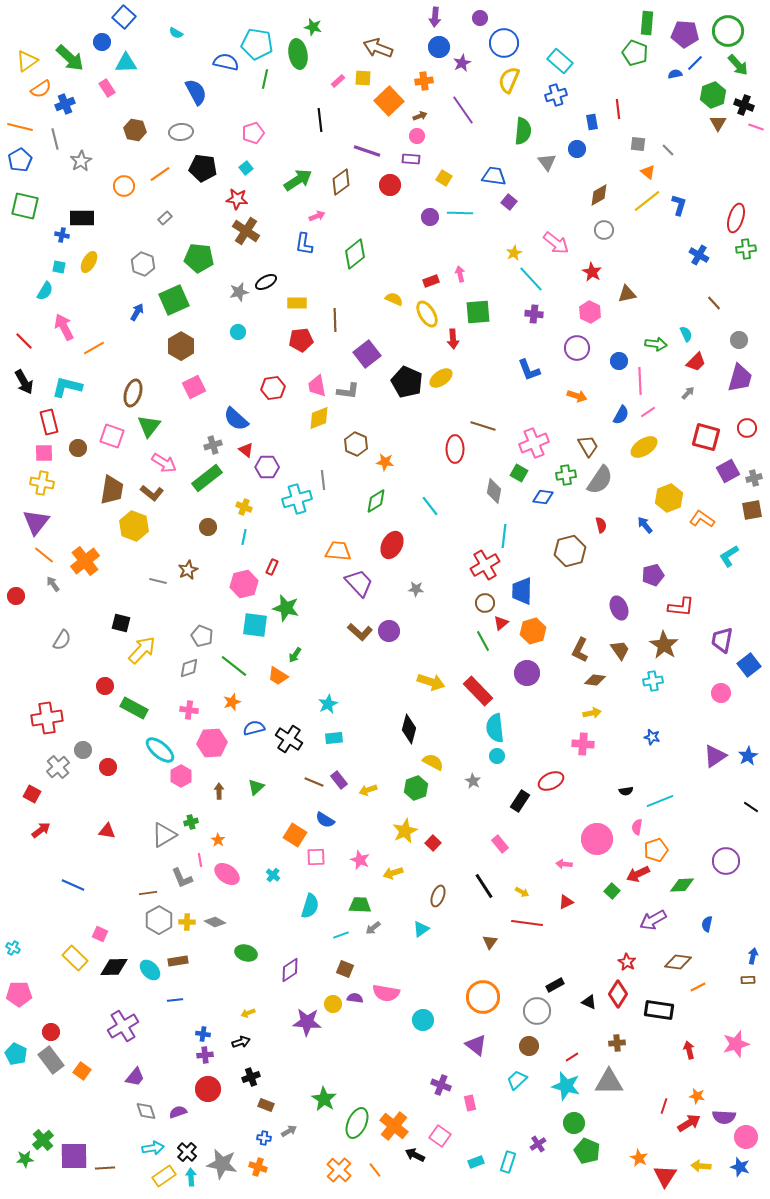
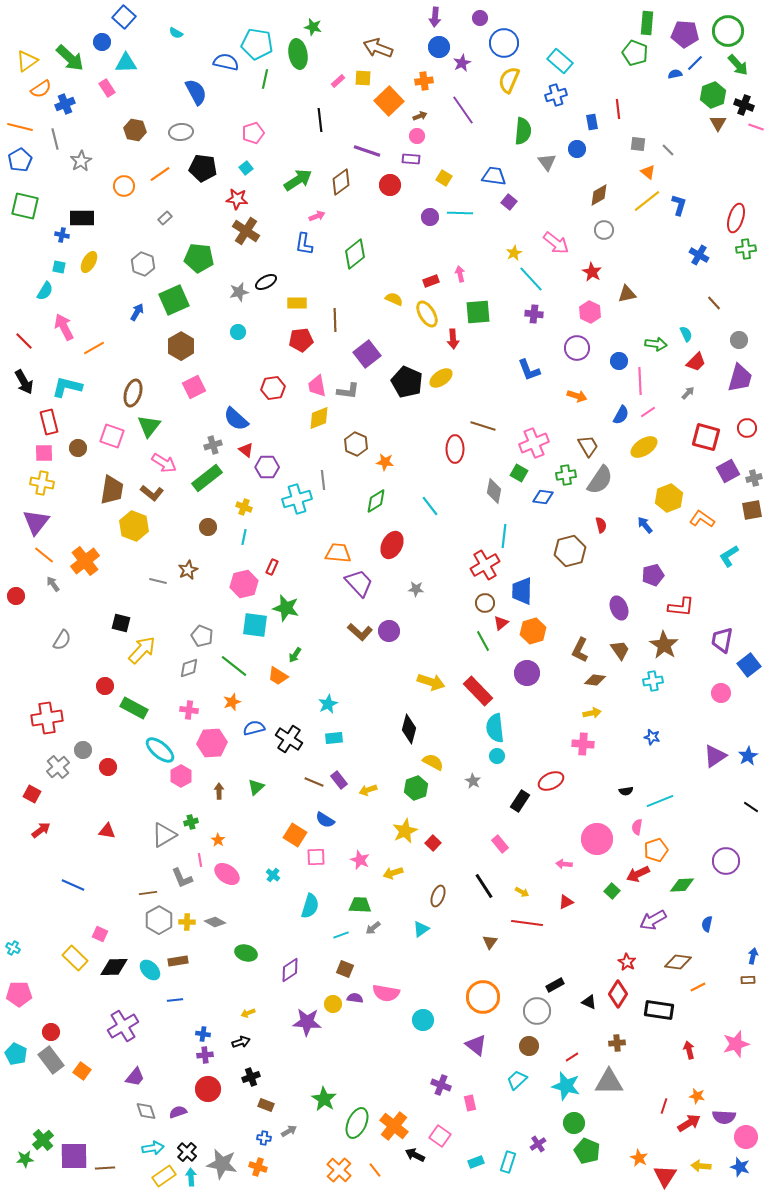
orange trapezoid at (338, 551): moved 2 px down
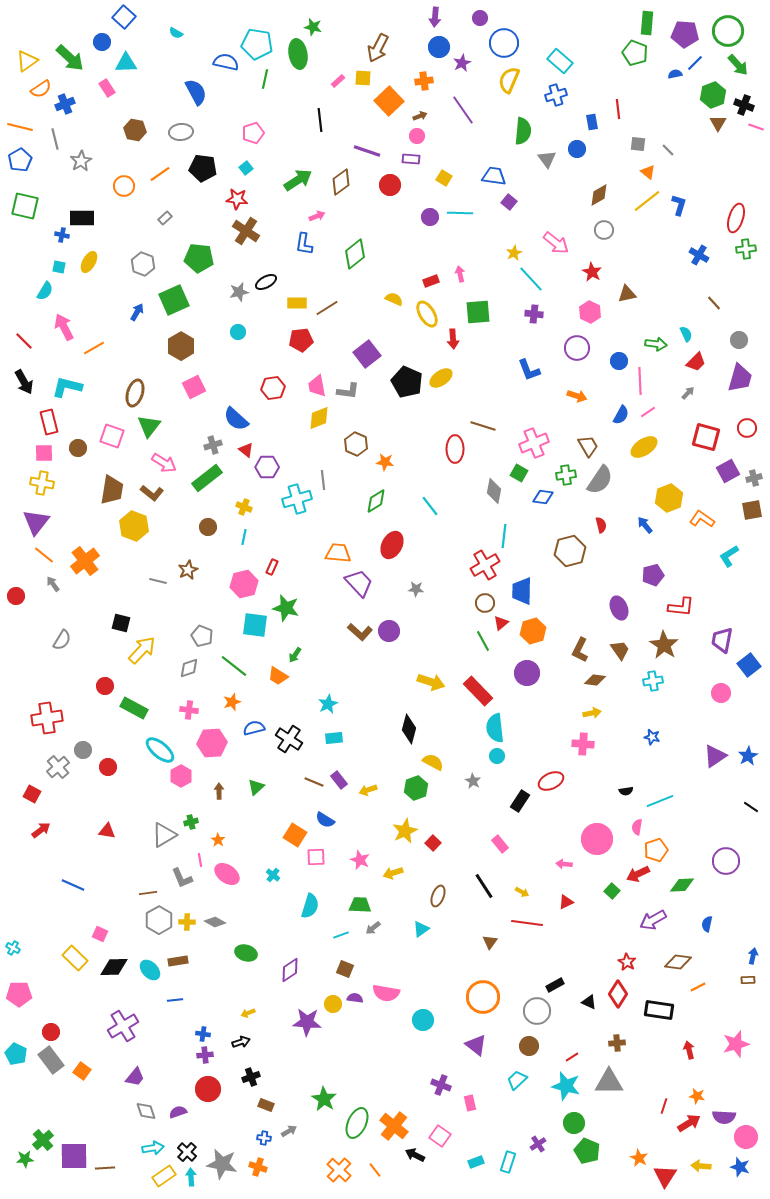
brown arrow at (378, 48): rotated 84 degrees counterclockwise
gray triangle at (547, 162): moved 3 px up
brown line at (335, 320): moved 8 px left, 12 px up; rotated 60 degrees clockwise
brown ellipse at (133, 393): moved 2 px right
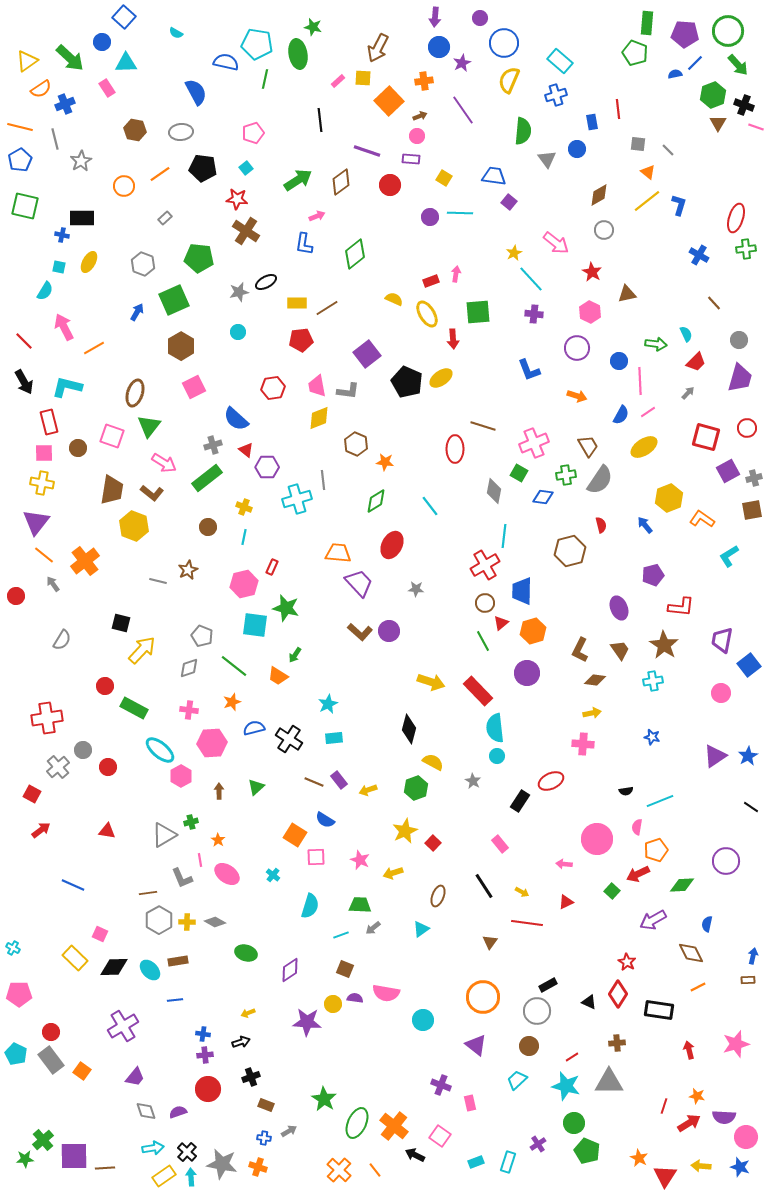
pink arrow at (460, 274): moved 4 px left; rotated 21 degrees clockwise
brown diamond at (678, 962): moved 13 px right, 9 px up; rotated 56 degrees clockwise
black rectangle at (555, 985): moved 7 px left
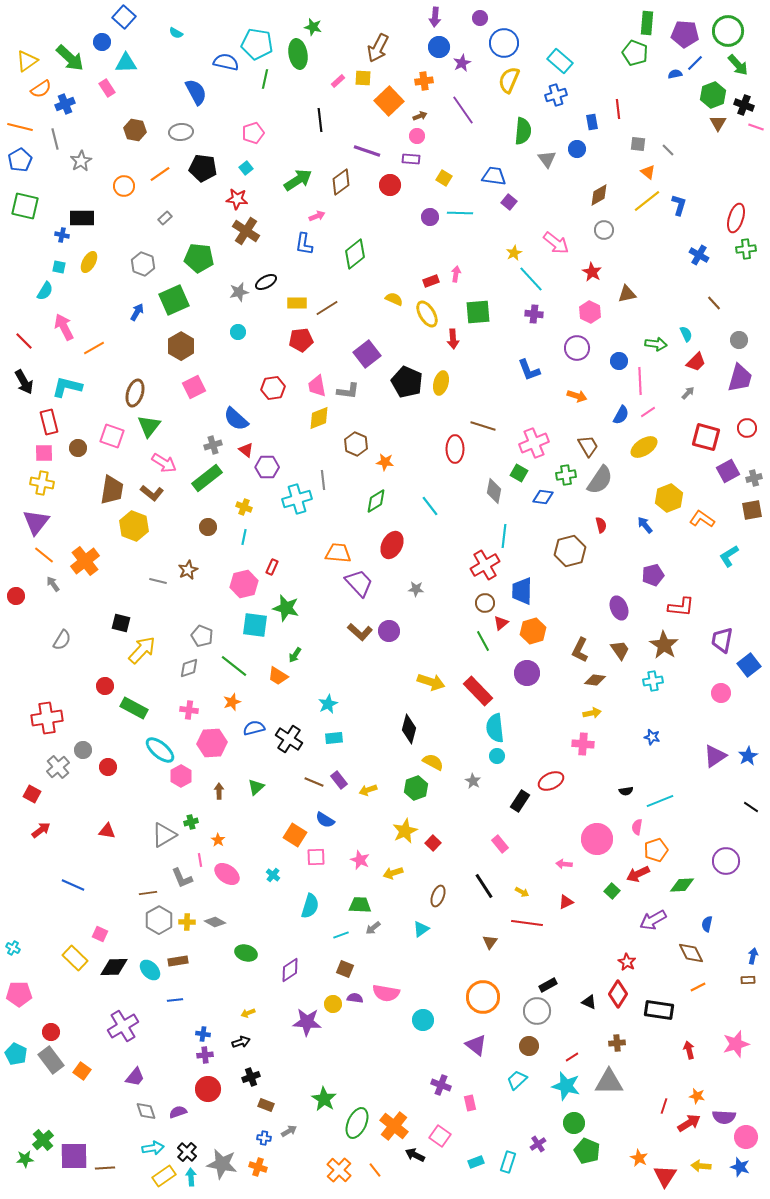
yellow ellipse at (441, 378): moved 5 px down; rotated 40 degrees counterclockwise
